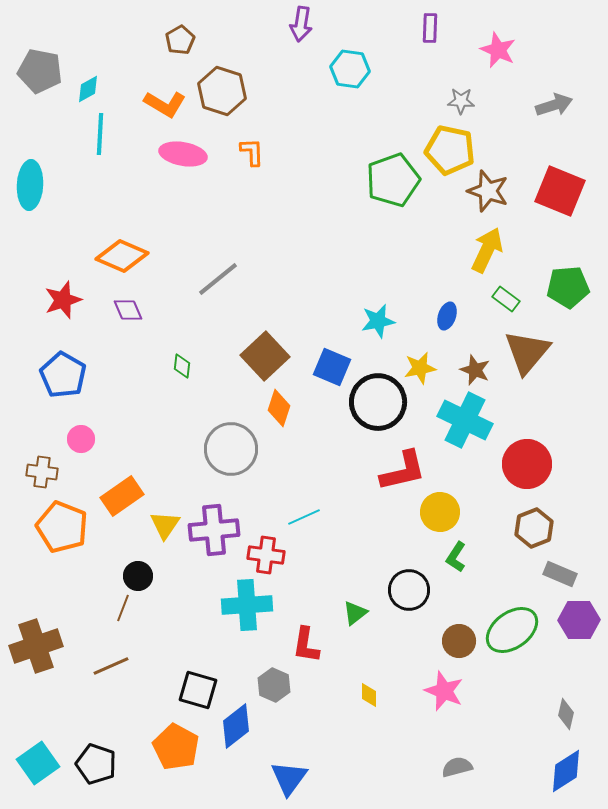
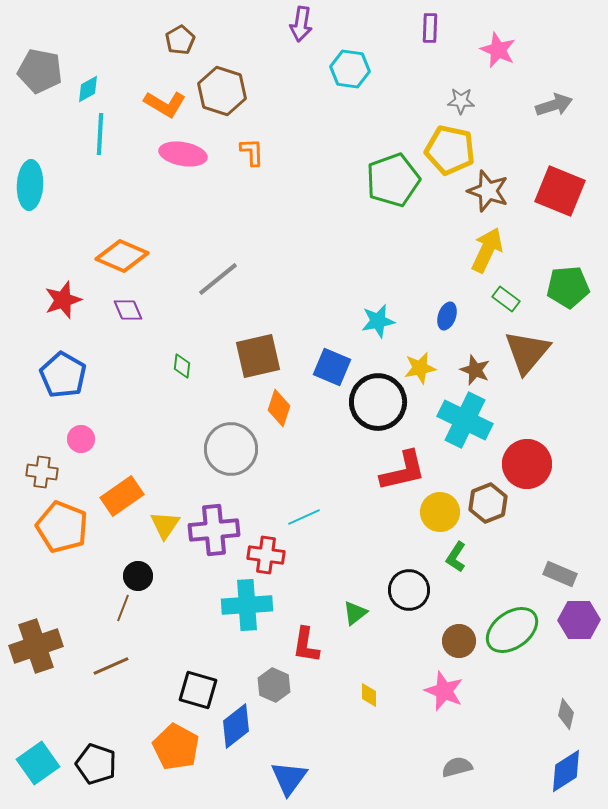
brown square at (265, 356): moved 7 px left; rotated 30 degrees clockwise
brown hexagon at (534, 528): moved 46 px left, 25 px up
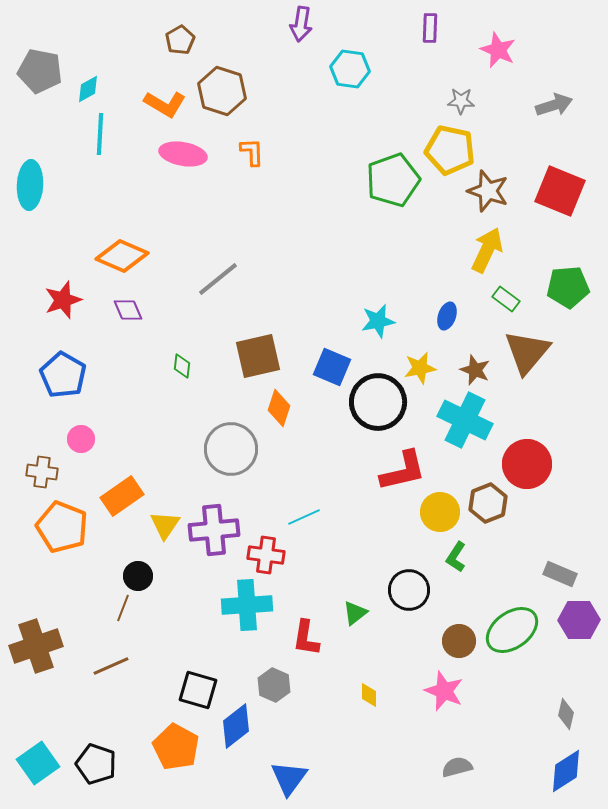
red L-shape at (306, 645): moved 7 px up
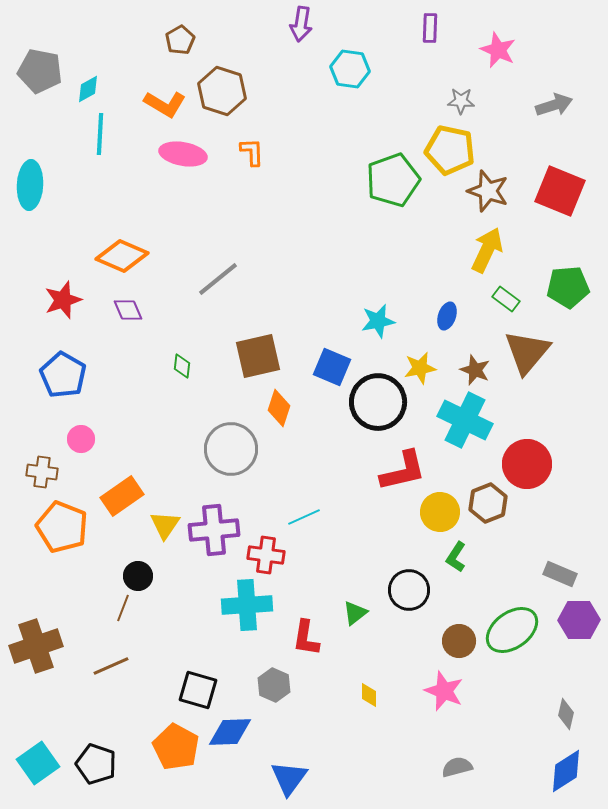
blue diamond at (236, 726): moved 6 px left, 6 px down; rotated 36 degrees clockwise
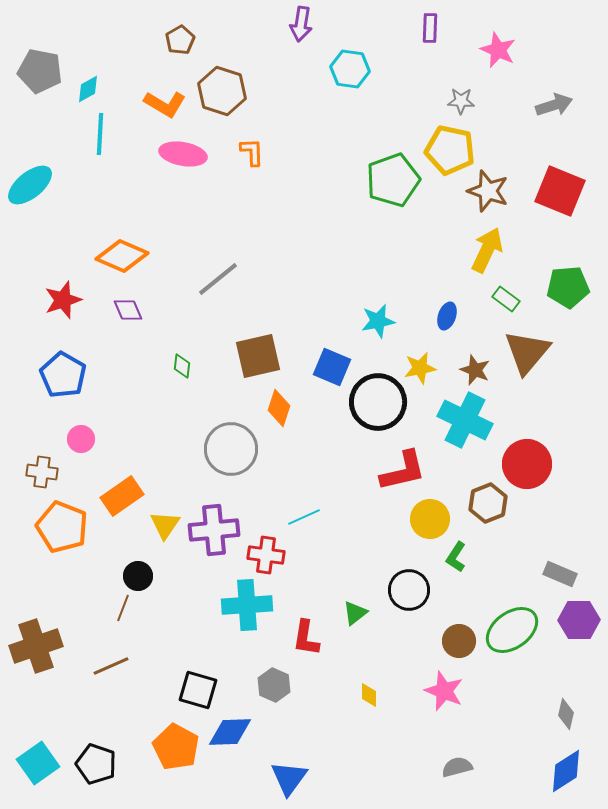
cyan ellipse at (30, 185): rotated 48 degrees clockwise
yellow circle at (440, 512): moved 10 px left, 7 px down
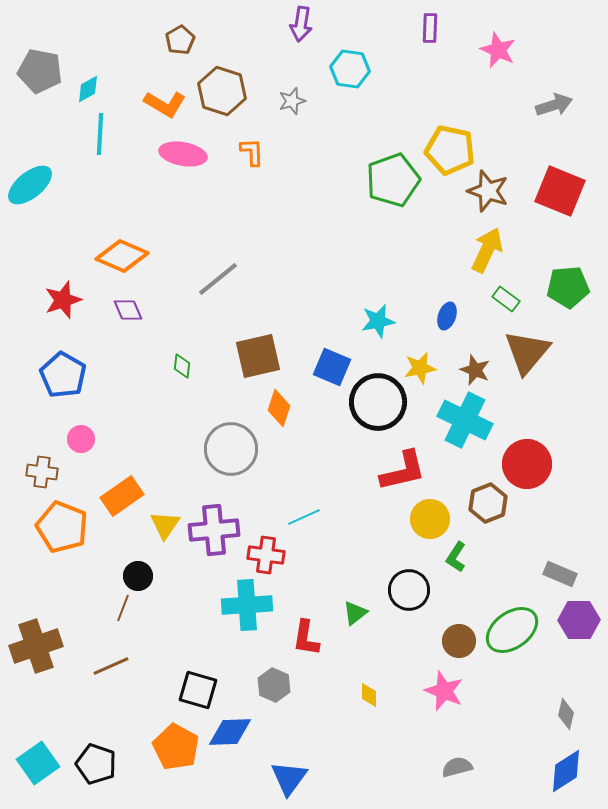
gray star at (461, 101): moved 169 px left; rotated 20 degrees counterclockwise
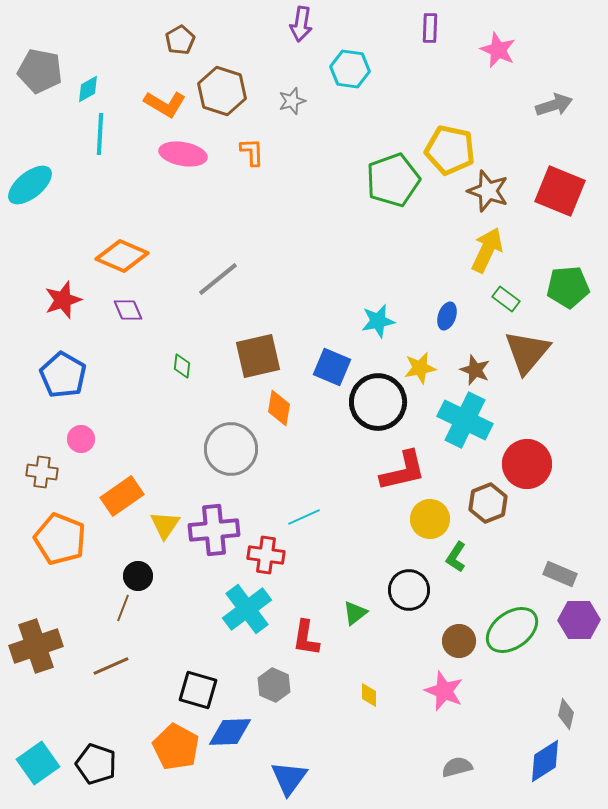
orange diamond at (279, 408): rotated 9 degrees counterclockwise
orange pentagon at (62, 527): moved 2 px left, 12 px down
cyan cross at (247, 605): moved 4 px down; rotated 33 degrees counterclockwise
blue diamond at (566, 771): moved 21 px left, 10 px up
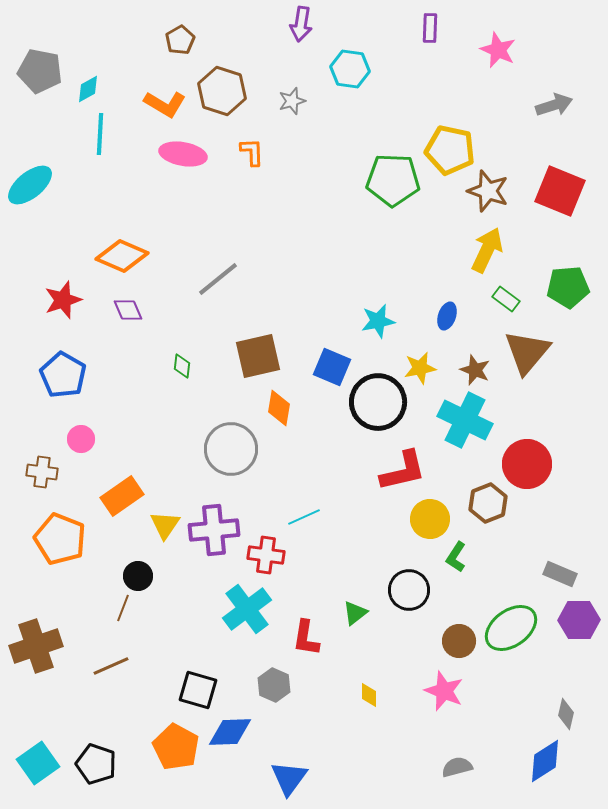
green pentagon at (393, 180): rotated 22 degrees clockwise
green ellipse at (512, 630): moved 1 px left, 2 px up
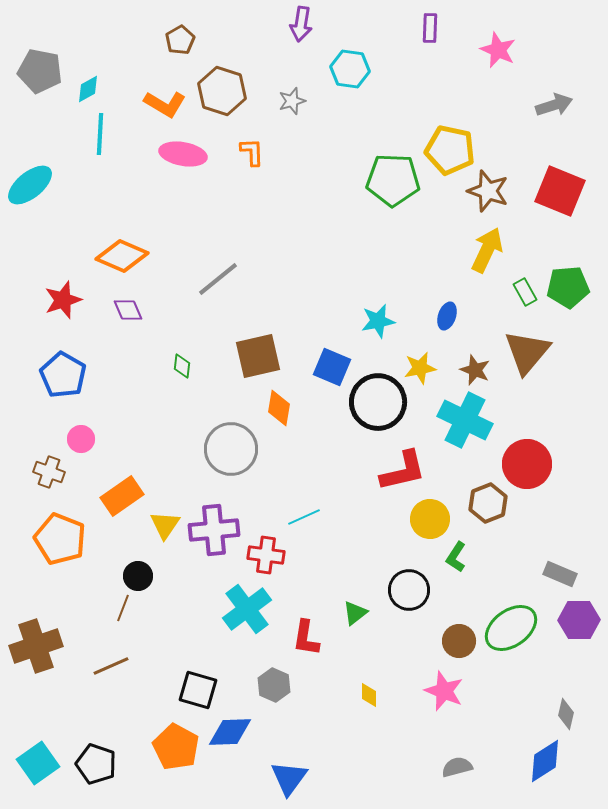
green rectangle at (506, 299): moved 19 px right, 7 px up; rotated 24 degrees clockwise
brown cross at (42, 472): moved 7 px right; rotated 12 degrees clockwise
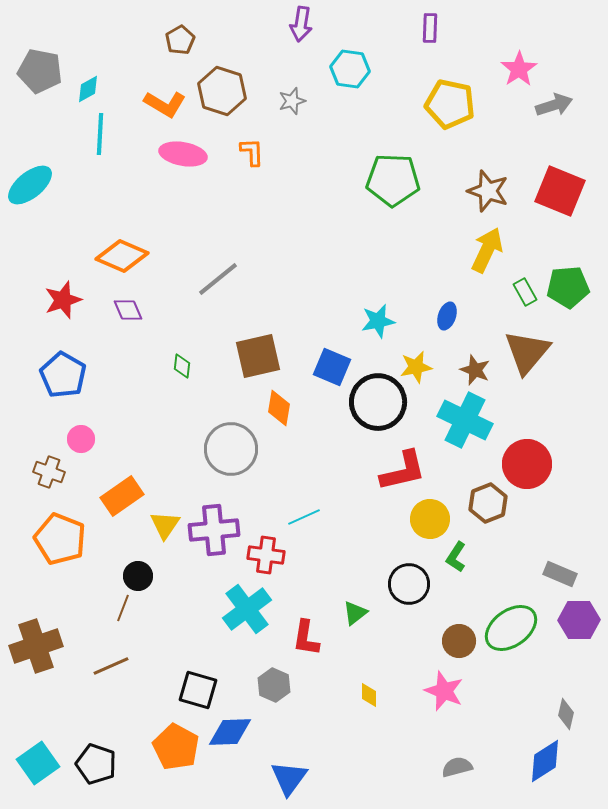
pink star at (498, 50): moved 21 px right, 19 px down; rotated 15 degrees clockwise
yellow pentagon at (450, 150): moved 46 px up
yellow star at (420, 368): moved 4 px left, 1 px up
black circle at (409, 590): moved 6 px up
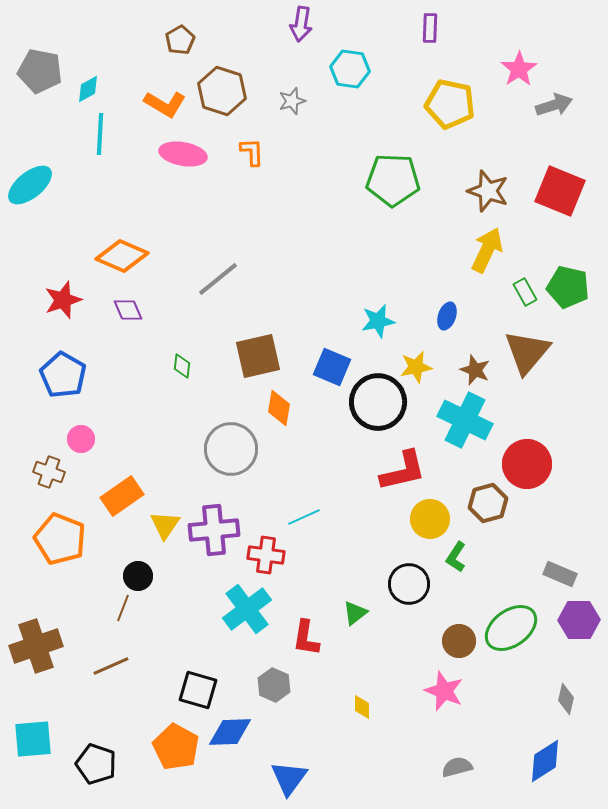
green pentagon at (568, 287): rotated 18 degrees clockwise
brown hexagon at (488, 503): rotated 6 degrees clockwise
yellow diamond at (369, 695): moved 7 px left, 12 px down
gray diamond at (566, 714): moved 15 px up
cyan square at (38, 763): moved 5 px left, 24 px up; rotated 30 degrees clockwise
